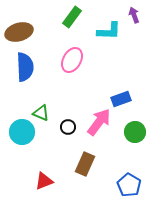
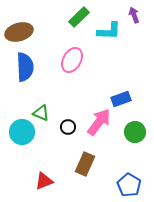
green rectangle: moved 7 px right; rotated 10 degrees clockwise
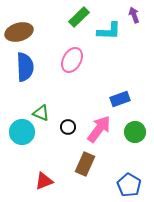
blue rectangle: moved 1 px left
pink arrow: moved 7 px down
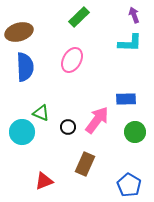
cyan L-shape: moved 21 px right, 12 px down
blue rectangle: moved 6 px right; rotated 18 degrees clockwise
pink arrow: moved 2 px left, 9 px up
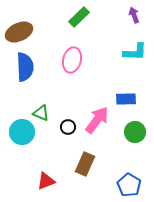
brown ellipse: rotated 8 degrees counterclockwise
cyan L-shape: moved 5 px right, 9 px down
pink ellipse: rotated 15 degrees counterclockwise
red triangle: moved 2 px right
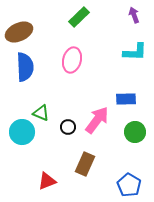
red triangle: moved 1 px right
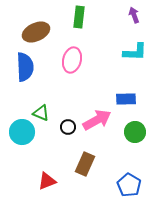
green rectangle: rotated 40 degrees counterclockwise
brown ellipse: moved 17 px right
pink arrow: rotated 24 degrees clockwise
